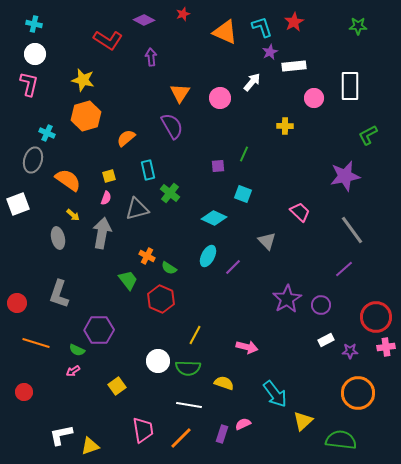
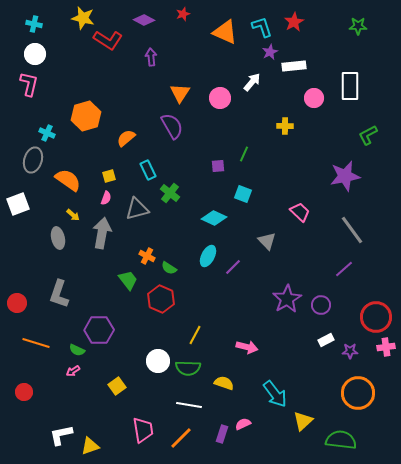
yellow star at (83, 80): moved 62 px up
cyan rectangle at (148, 170): rotated 12 degrees counterclockwise
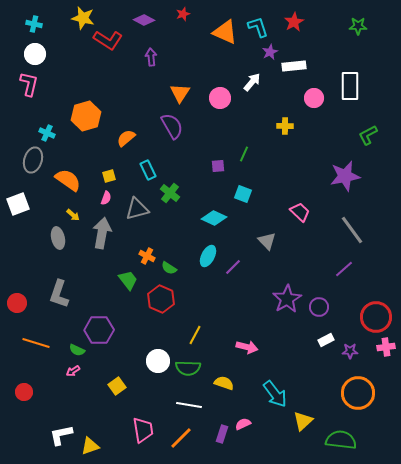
cyan L-shape at (262, 27): moved 4 px left
purple circle at (321, 305): moved 2 px left, 2 px down
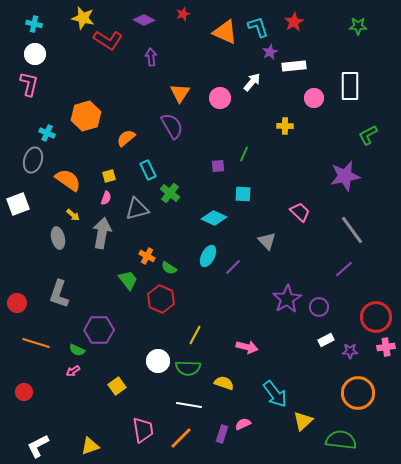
cyan square at (243, 194): rotated 18 degrees counterclockwise
white L-shape at (61, 435): moved 23 px left, 11 px down; rotated 15 degrees counterclockwise
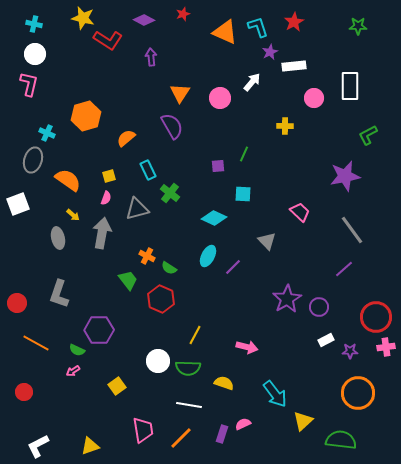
orange line at (36, 343): rotated 12 degrees clockwise
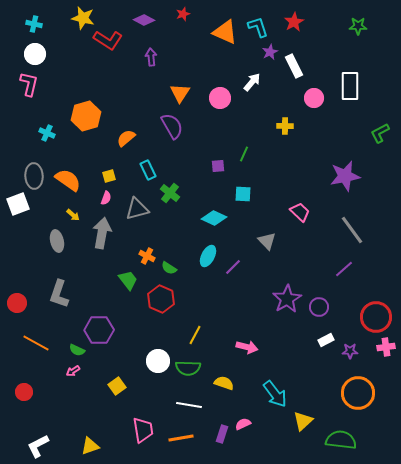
white rectangle at (294, 66): rotated 70 degrees clockwise
green L-shape at (368, 135): moved 12 px right, 2 px up
gray ellipse at (33, 160): moved 1 px right, 16 px down; rotated 20 degrees counterclockwise
gray ellipse at (58, 238): moved 1 px left, 3 px down
orange line at (181, 438): rotated 35 degrees clockwise
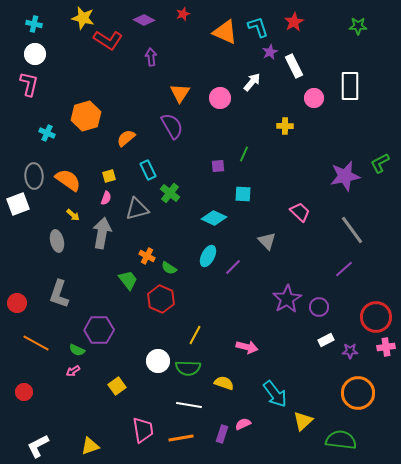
green L-shape at (380, 133): moved 30 px down
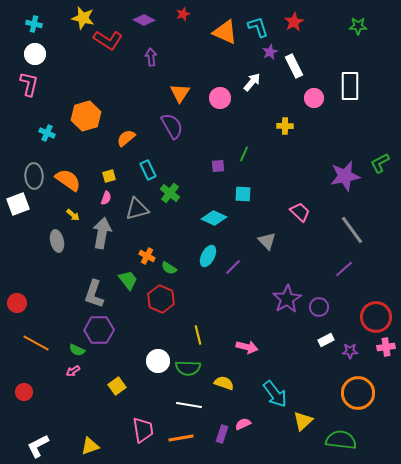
gray L-shape at (59, 294): moved 35 px right
yellow line at (195, 335): moved 3 px right; rotated 42 degrees counterclockwise
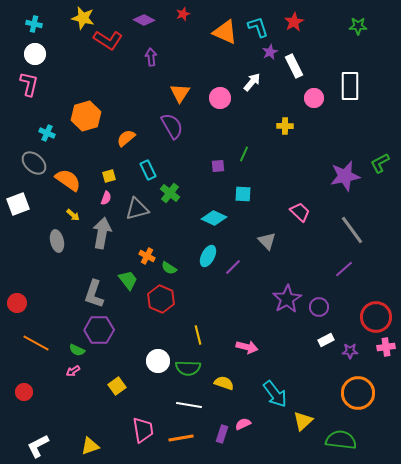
gray ellipse at (34, 176): moved 13 px up; rotated 45 degrees counterclockwise
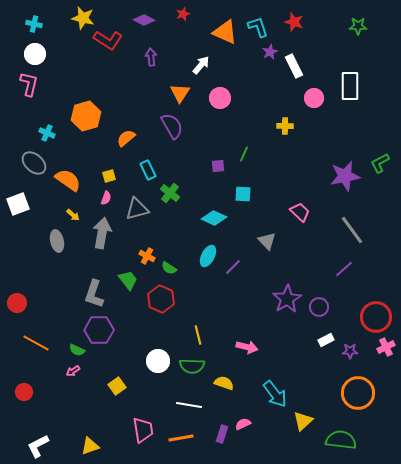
red star at (294, 22): rotated 24 degrees counterclockwise
white arrow at (252, 82): moved 51 px left, 17 px up
pink cross at (386, 347): rotated 18 degrees counterclockwise
green semicircle at (188, 368): moved 4 px right, 2 px up
